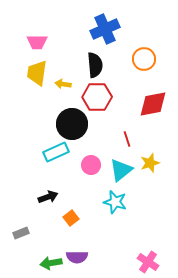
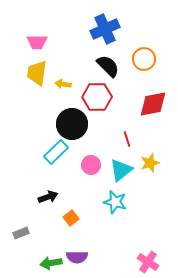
black semicircle: moved 13 px right, 1 px down; rotated 40 degrees counterclockwise
cyan rectangle: rotated 20 degrees counterclockwise
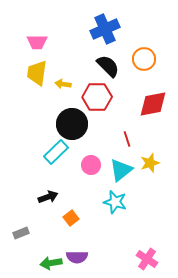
pink cross: moved 1 px left, 3 px up
